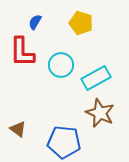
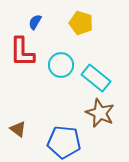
cyan rectangle: rotated 68 degrees clockwise
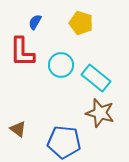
brown star: rotated 8 degrees counterclockwise
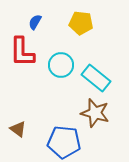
yellow pentagon: rotated 10 degrees counterclockwise
brown star: moved 5 px left
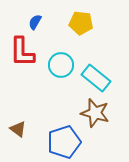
blue pentagon: rotated 24 degrees counterclockwise
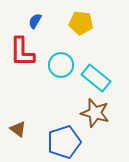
blue semicircle: moved 1 px up
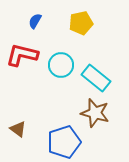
yellow pentagon: rotated 20 degrees counterclockwise
red L-shape: moved 3 px down; rotated 104 degrees clockwise
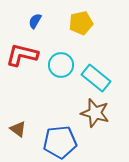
blue pentagon: moved 4 px left; rotated 12 degrees clockwise
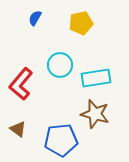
blue semicircle: moved 3 px up
red L-shape: moved 1 px left, 29 px down; rotated 64 degrees counterclockwise
cyan circle: moved 1 px left
cyan rectangle: rotated 48 degrees counterclockwise
brown star: moved 1 px down
blue pentagon: moved 1 px right, 2 px up
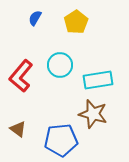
yellow pentagon: moved 5 px left, 1 px up; rotated 20 degrees counterclockwise
cyan rectangle: moved 2 px right, 2 px down
red L-shape: moved 8 px up
brown star: moved 2 px left
